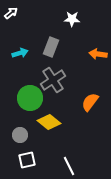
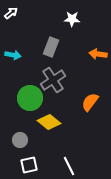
cyan arrow: moved 7 px left, 2 px down; rotated 28 degrees clockwise
gray circle: moved 5 px down
white square: moved 2 px right, 5 px down
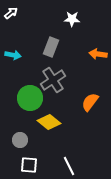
white square: rotated 18 degrees clockwise
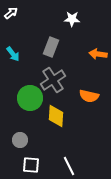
cyan arrow: moved 1 px up; rotated 42 degrees clockwise
orange semicircle: moved 1 px left, 6 px up; rotated 114 degrees counterclockwise
yellow diamond: moved 7 px right, 6 px up; rotated 55 degrees clockwise
white square: moved 2 px right
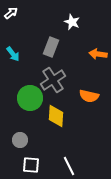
white star: moved 3 px down; rotated 21 degrees clockwise
